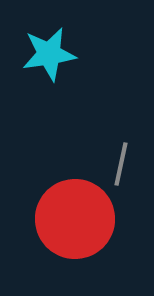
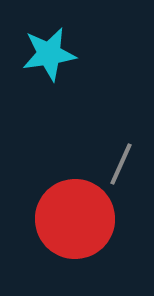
gray line: rotated 12 degrees clockwise
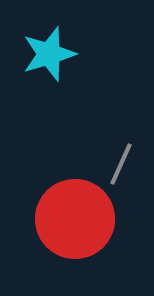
cyan star: rotated 8 degrees counterclockwise
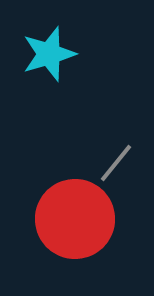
gray line: moved 5 px left, 1 px up; rotated 15 degrees clockwise
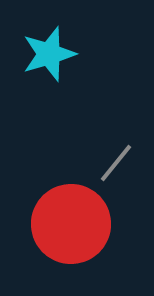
red circle: moved 4 px left, 5 px down
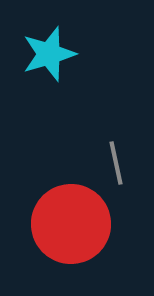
gray line: rotated 51 degrees counterclockwise
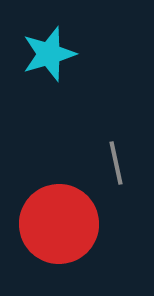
red circle: moved 12 px left
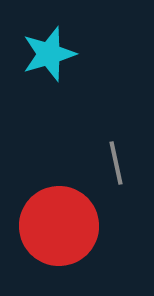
red circle: moved 2 px down
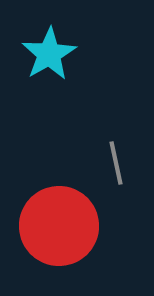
cyan star: rotated 14 degrees counterclockwise
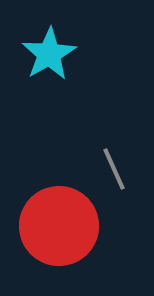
gray line: moved 2 px left, 6 px down; rotated 12 degrees counterclockwise
